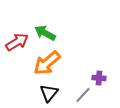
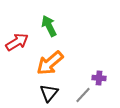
green arrow: moved 4 px right, 7 px up; rotated 35 degrees clockwise
orange arrow: moved 3 px right
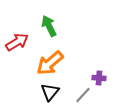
black triangle: moved 1 px right, 1 px up
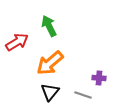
gray line: rotated 66 degrees clockwise
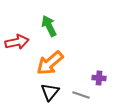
red arrow: rotated 20 degrees clockwise
gray line: moved 2 px left
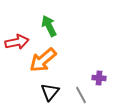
orange arrow: moved 7 px left, 3 px up
gray line: rotated 42 degrees clockwise
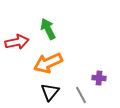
green arrow: moved 1 px left, 3 px down
orange arrow: moved 5 px right, 3 px down; rotated 16 degrees clockwise
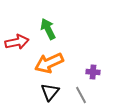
orange arrow: moved 1 px right
purple cross: moved 6 px left, 6 px up
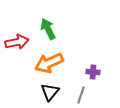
gray line: rotated 48 degrees clockwise
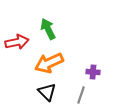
black triangle: moved 3 px left; rotated 24 degrees counterclockwise
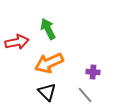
gray line: moved 4 px right; rotated 60 degrees counterclockwise
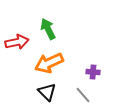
gray line: moved 2 px left
